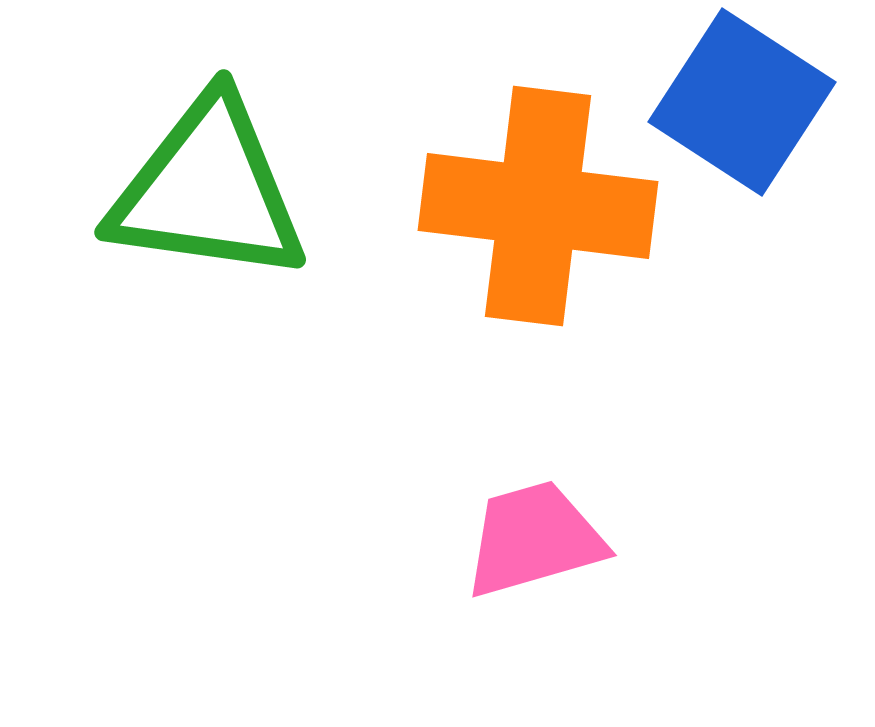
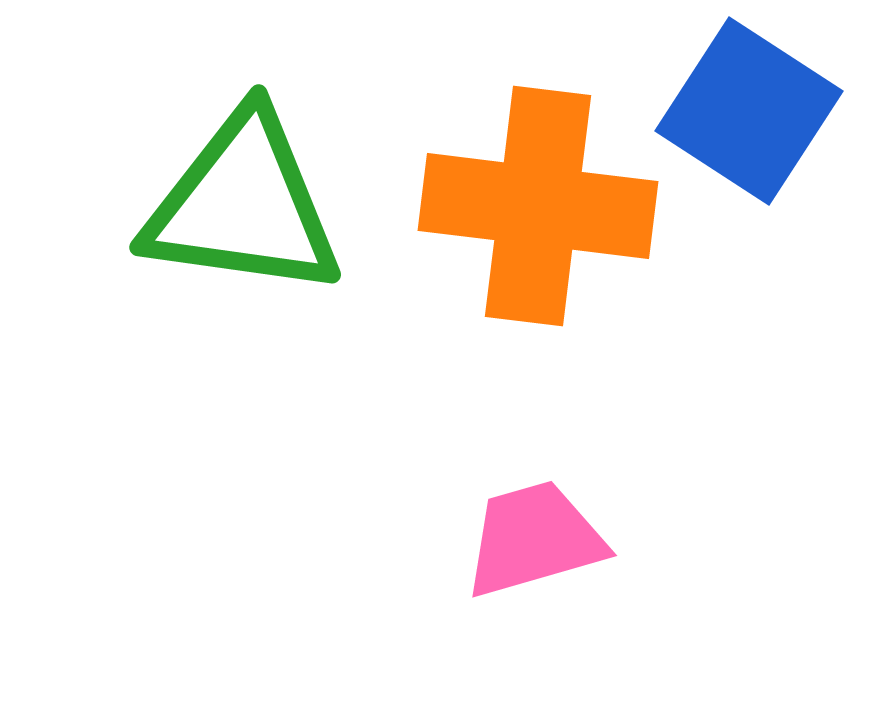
blue square: moved 7 px right, 9 px down
green triangle: moved 35 px right, 15 px down
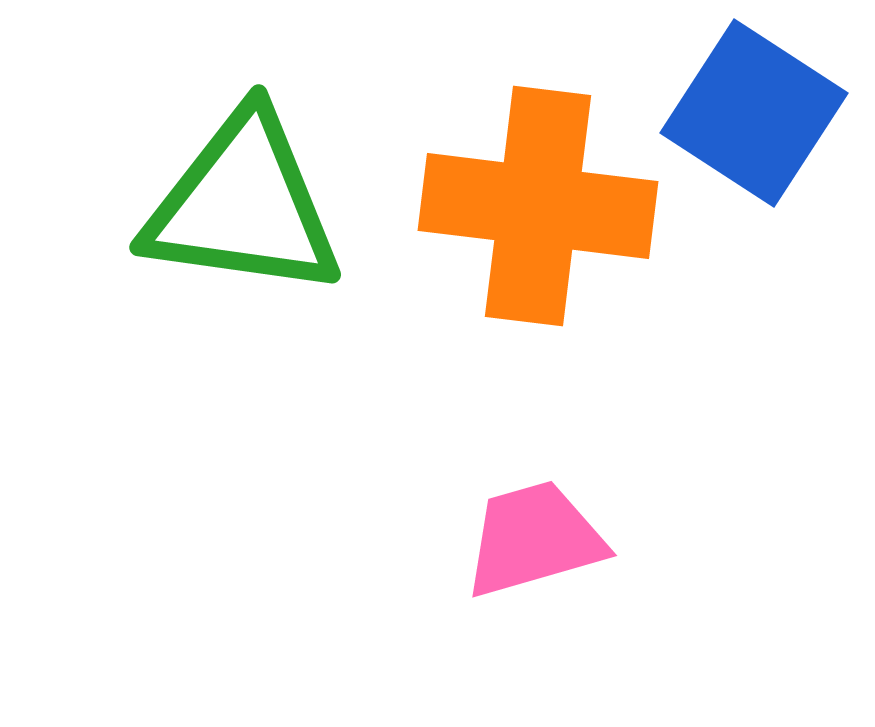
blue square: moved 5 px right, 2 px down
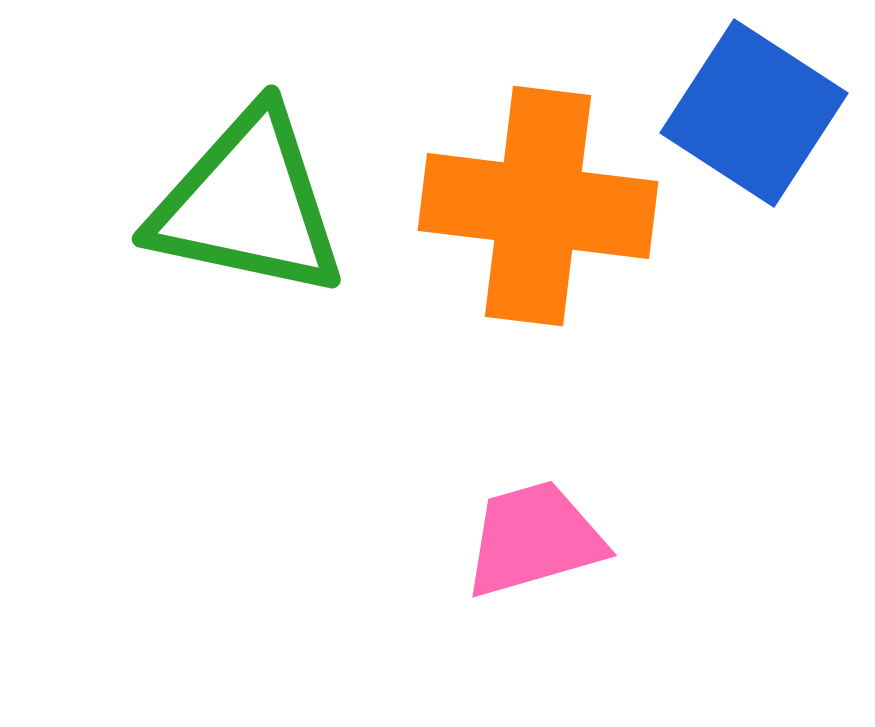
green triangle: moved 5 px right, 1 px up; rotated 4 degrees clockwise
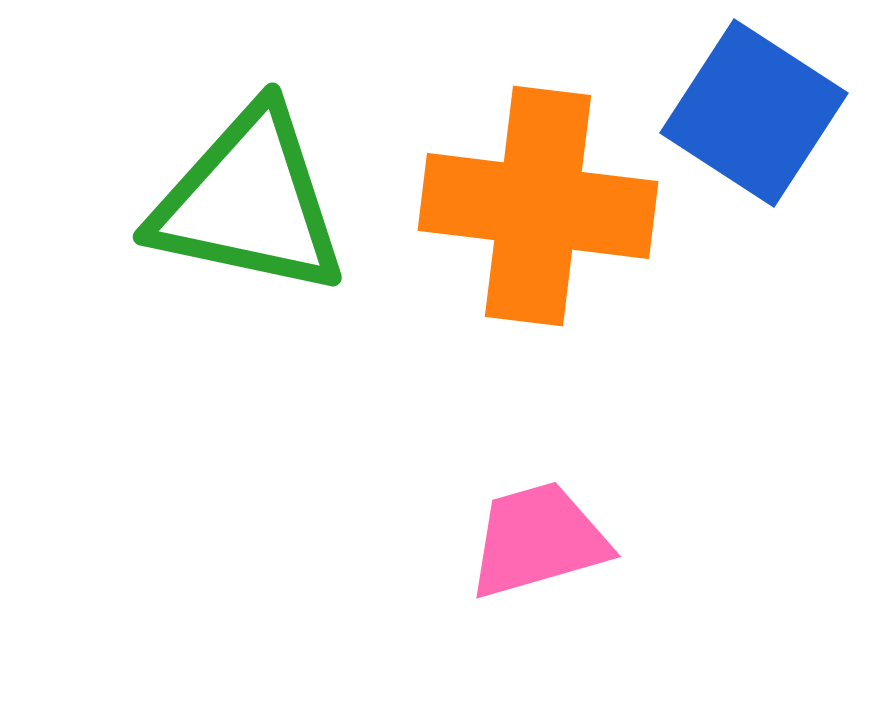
green triangle: moved 1 px right, 2 px up
pink trapezoid: moved 4 px right, 1 px down
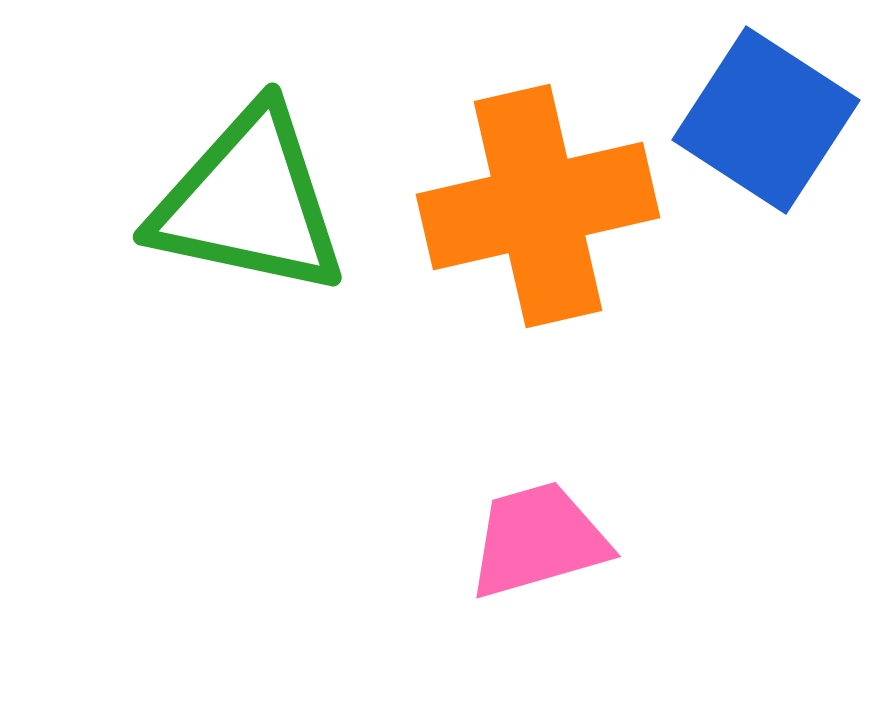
blue square: moved 12 px right, 7 px down
orange cross: rotated 20 degrees counterclockwise
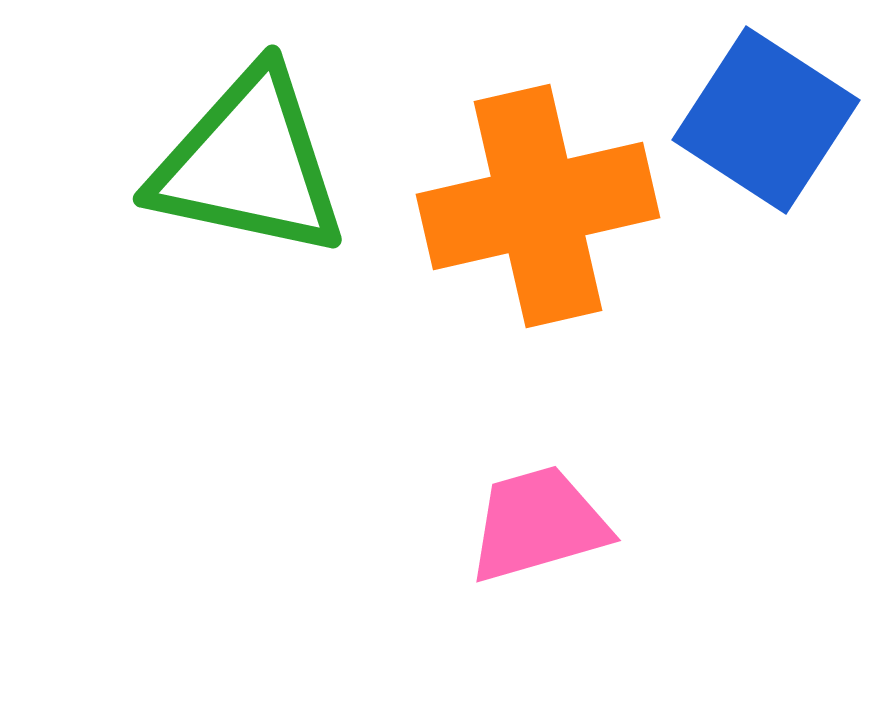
green triangle: moved 38 px up
pink trapezoid: moved 16 px up
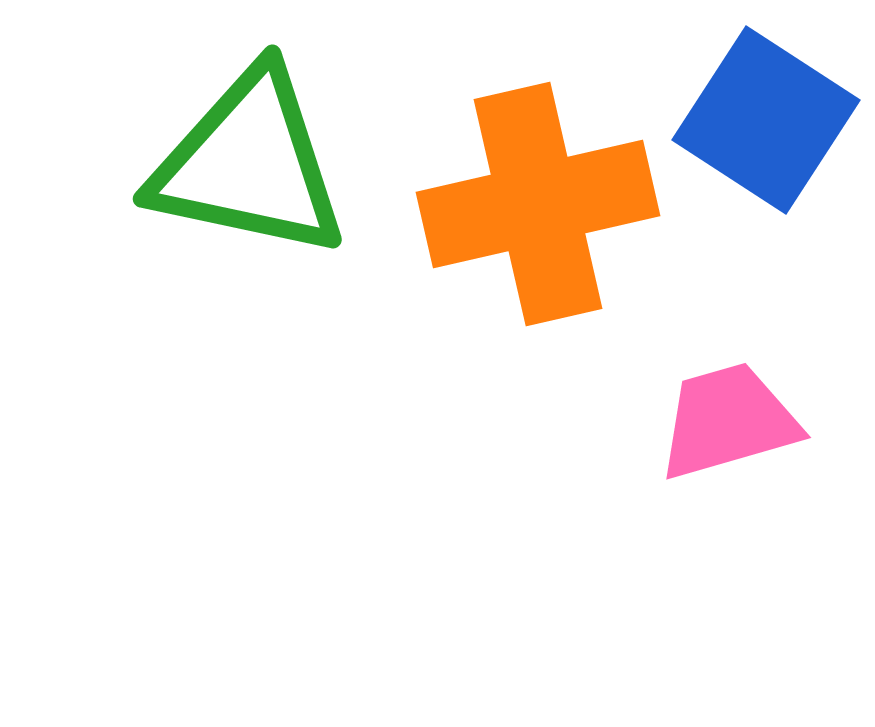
orange cross: moved 2 px up
pink trapezoid: moved 190 px right, 103 px up
